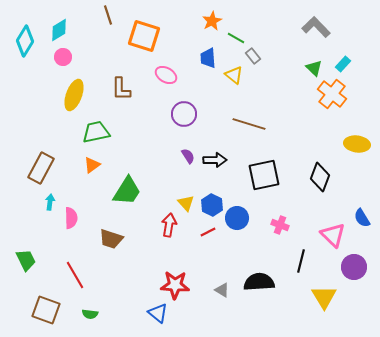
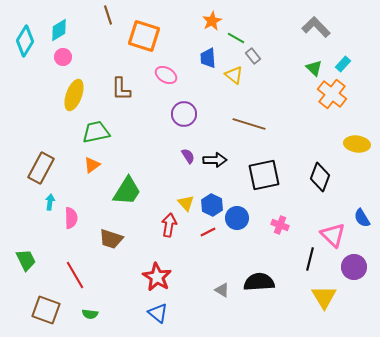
black line at (301, 261): moved 9 px right, 2 px up
red star at (175, 285): moved 18 px left, 8 px up; rotated 28 degrees clockwise
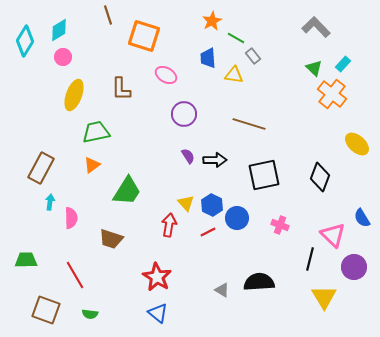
yellow triangle at (234, 75): rotated 30 degrees counterclockwise
yellow ellipse at (357, 144): rotated 35 degrees clockwise
green trapezoid at (26, 260): rotated 65 degrees counterclockwise
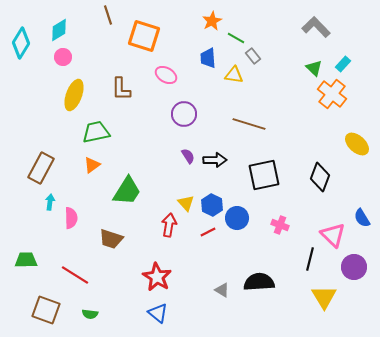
cyan diamond at (25, 41): moved 4 px left, 2 px down
red line at (75, 275): rotated 28 degrees counterclockwise
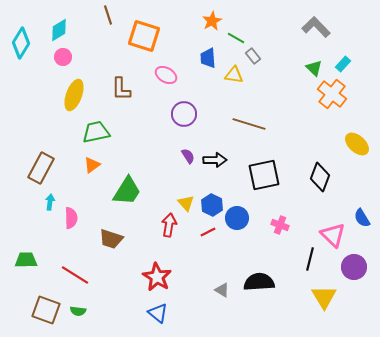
green semicircle at (90, 314): moved 12 px left, 3 px up
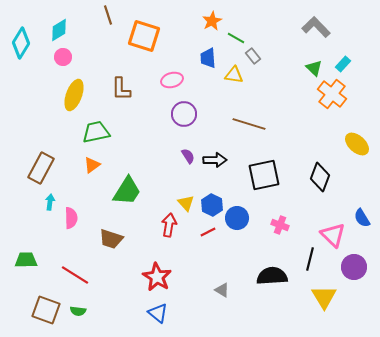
pink ellipse at (166, 75): moved 6 px right, 5 px down; rotated 45 degrees counterclockwise
black semicircle at (259, 282): moved 13 px right, 6 px up
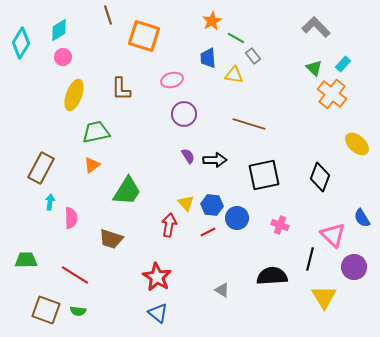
blue hexagon at (212, 205): rotated 20 degrees counterclockwise
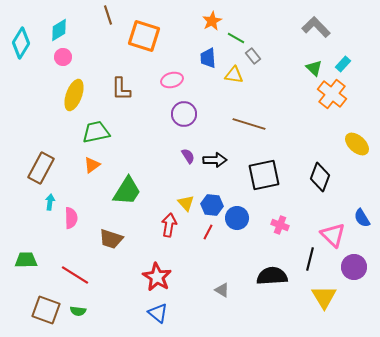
red line at (208, 232): rotated 35 degrees counterclockwise
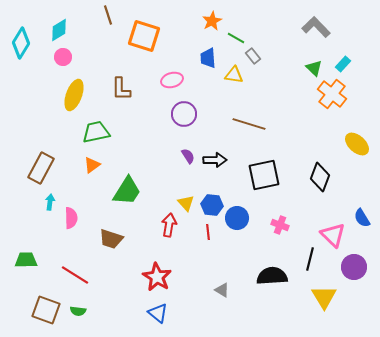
red line at (208, 232): rotated 35 degrees counterclockwise
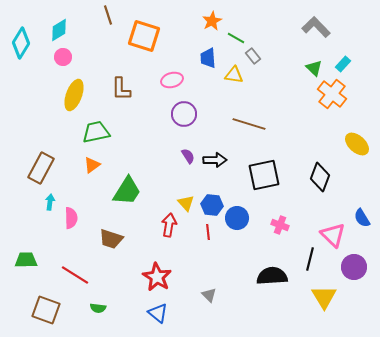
gray triangle at (222, 290): moved 13 px left, 5 px down; rotated 14 degrees clockwise
green semicircle at (78, 311): moved 20 px right, 3 px up
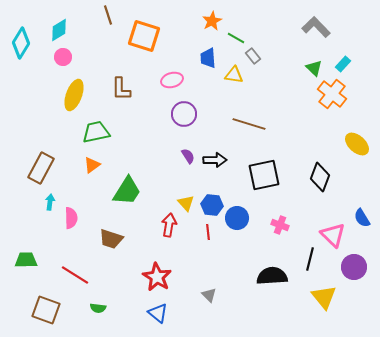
yellow triangle at (324, 297): rotated 8 degrees counterclockwise
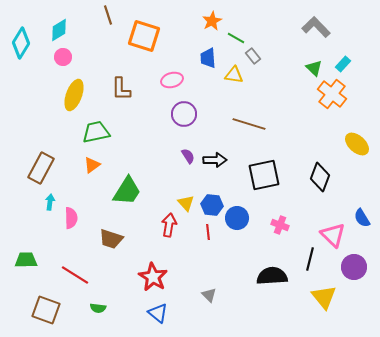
red star at (157, 277): moved 4 px left
